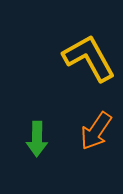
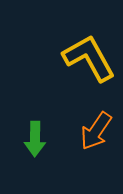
green arrow: moved 2 px left
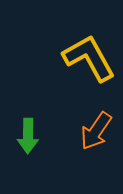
green arrow: moved 7 px left, 3 px up
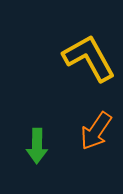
green arrow: moved 9 px right, 10 px down
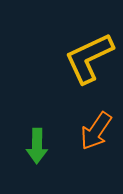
yellow L-shape: rotated 86 degrees counterclockwise
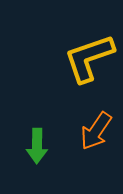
yellow L-shape: rotated 6 degrees clockwise
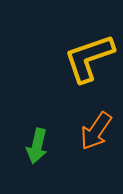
green arrow: rotated 12 degrees clockwise
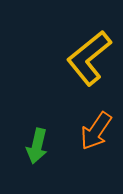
yellow L-shape: rotated 20 degrees counterclockwise
